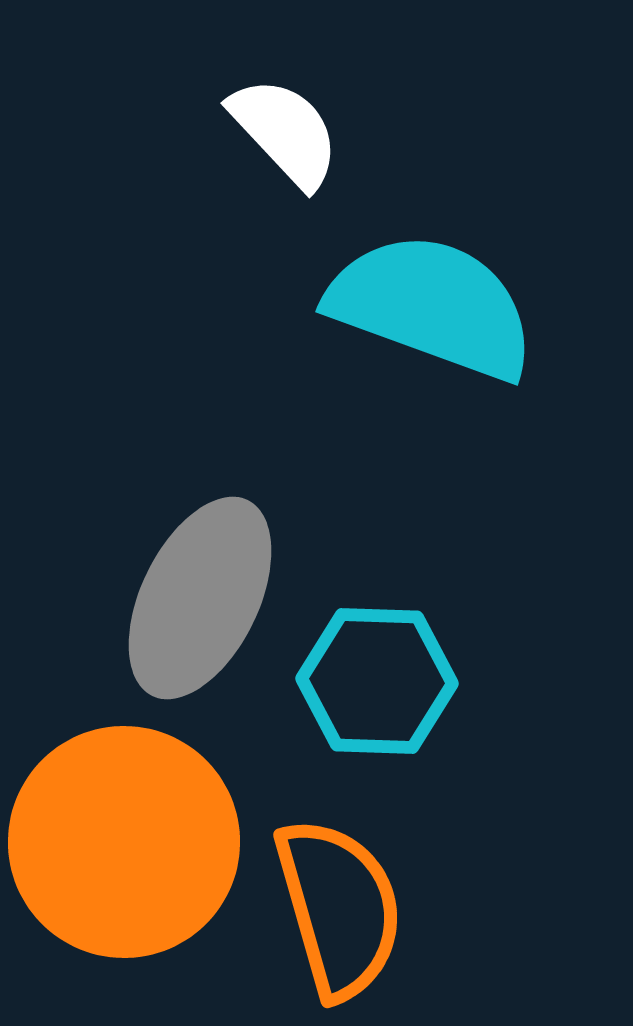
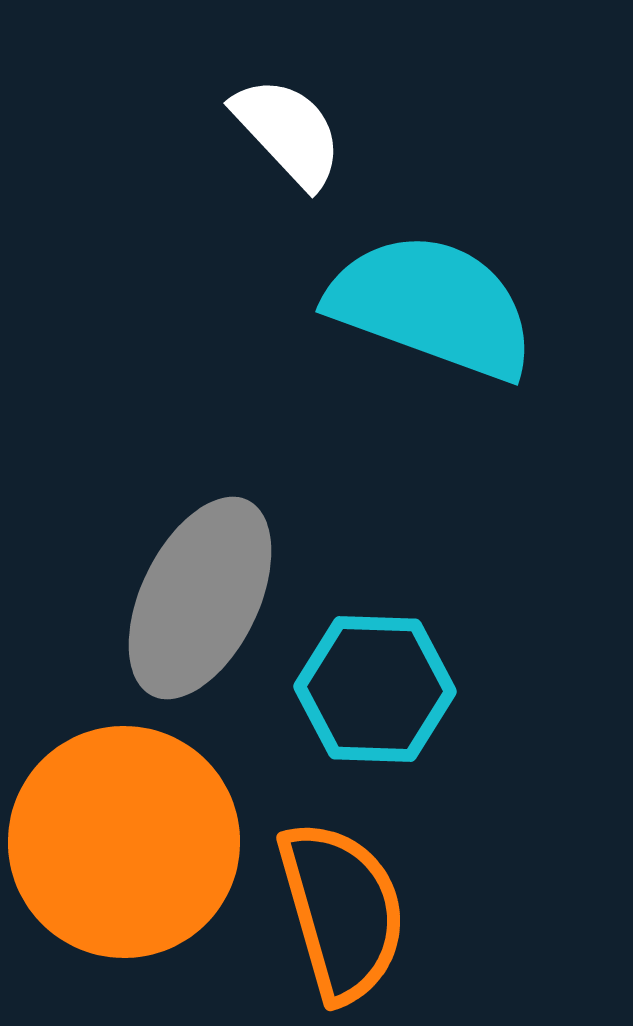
white semicircle: moved 3 px right
cyan hexagon: moved 2 px left, 8 px down
orange semicircle: moved 3 px right, 3 px down
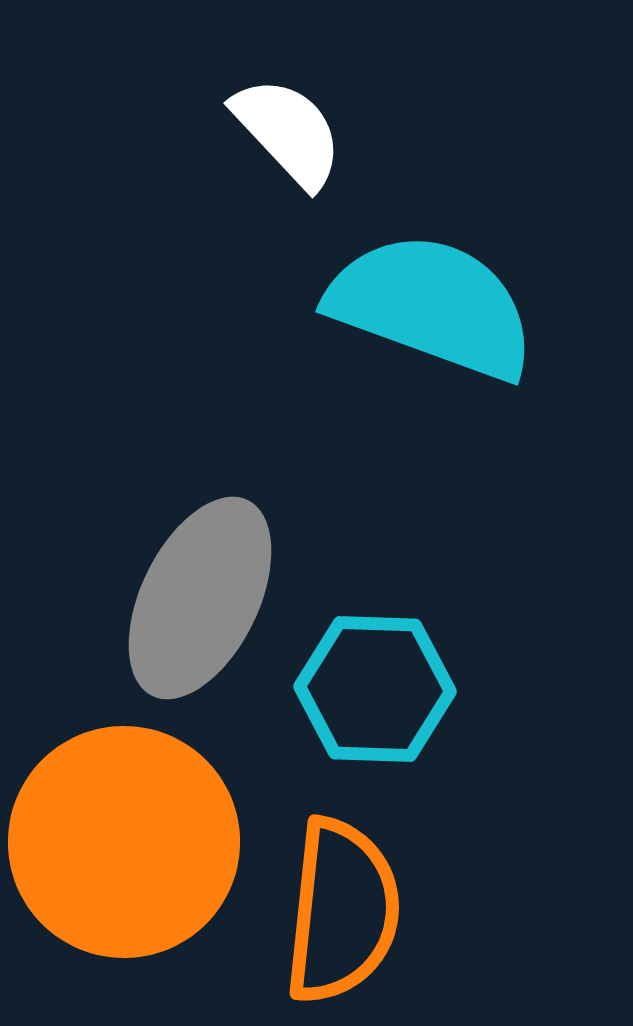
orange semicircle: rotated 22 degrees clockwise
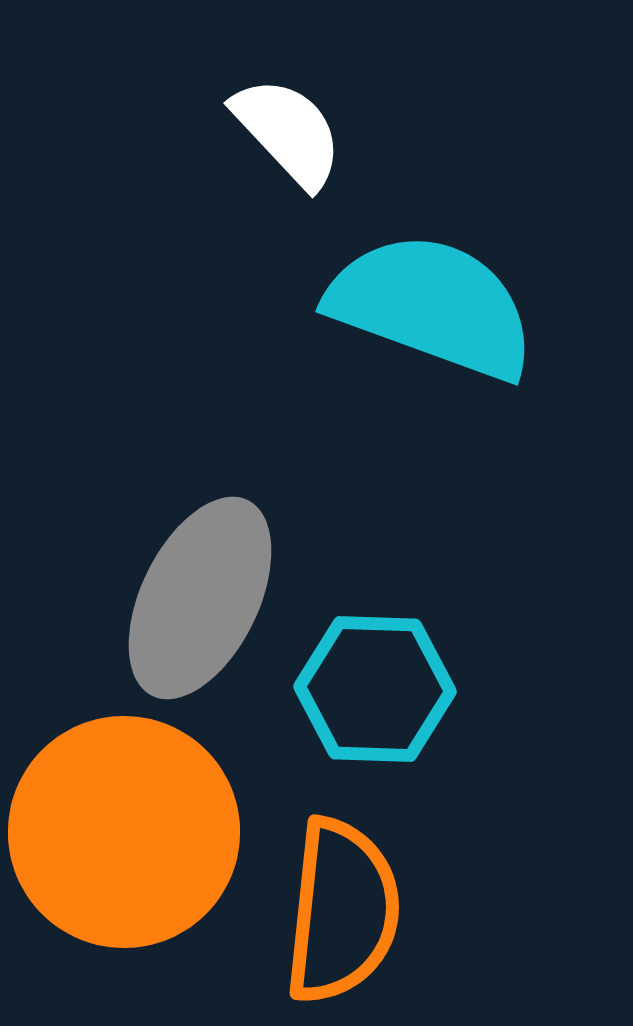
orange circle: moved 10 px up
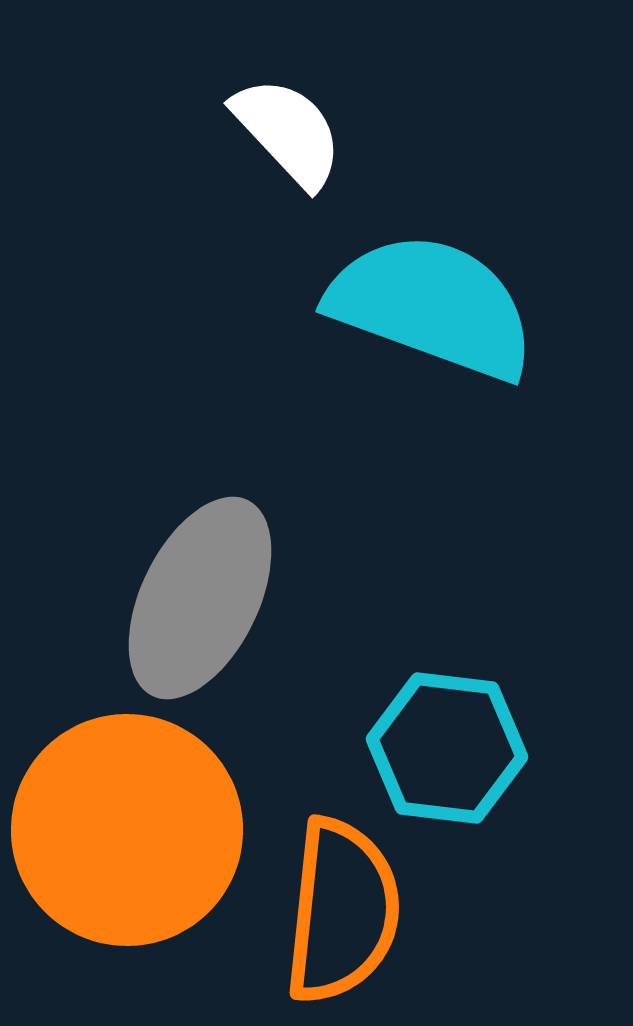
cyan hexagon: moved 72 px right, 59 px down; rotated 5 degrees clockwise
orange circle: moved 3 px right, 2 px up
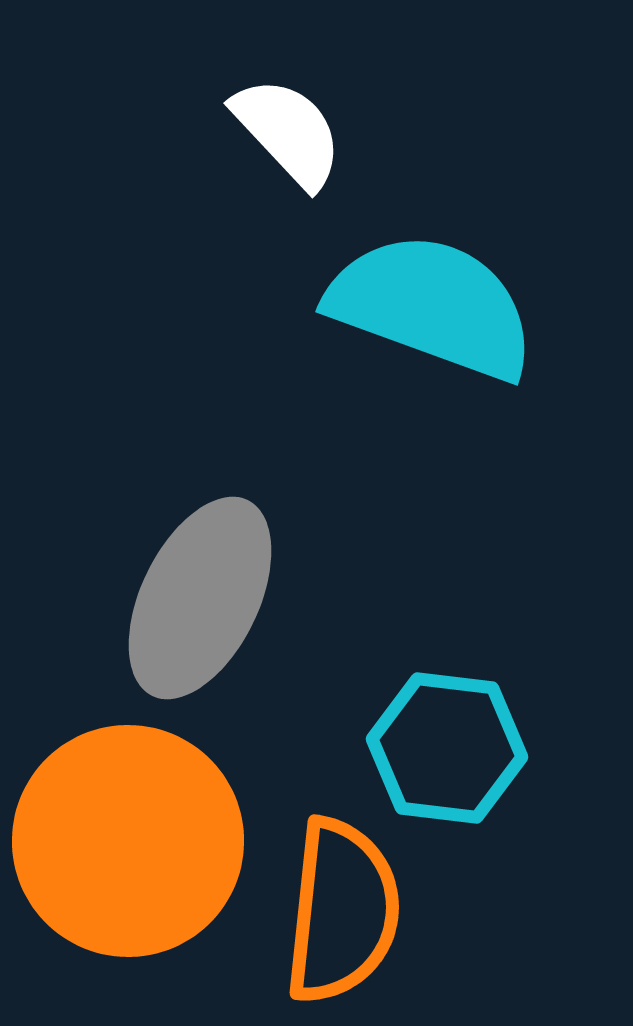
orange circle: moved 1 px right, 11 px down
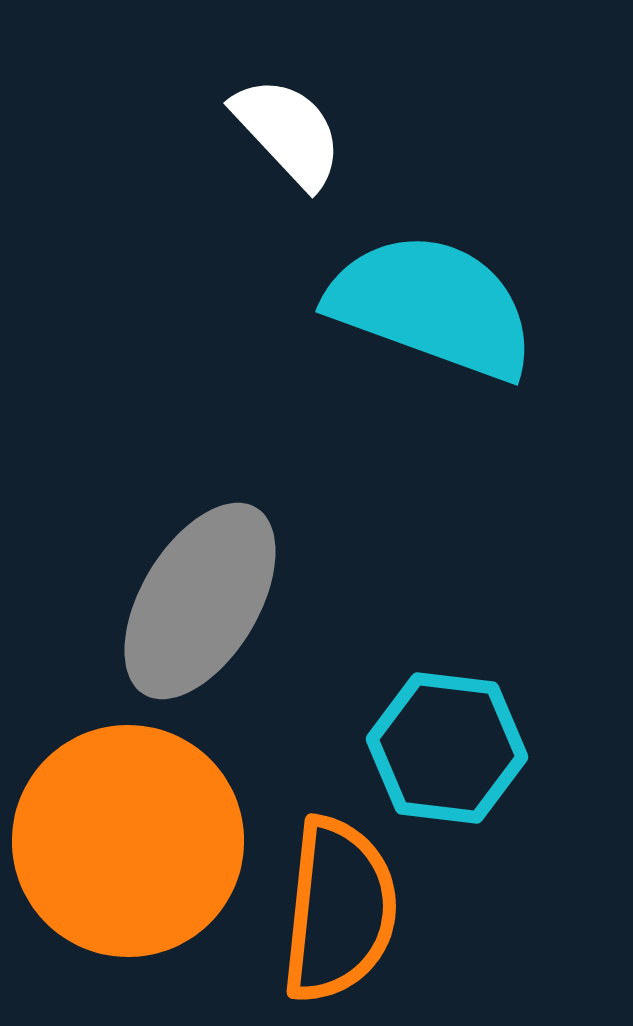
gray ellipse: moved 3 px down; rotated 5 degrees clockwise
orange semicircle: moved 3 px left, 1 px up
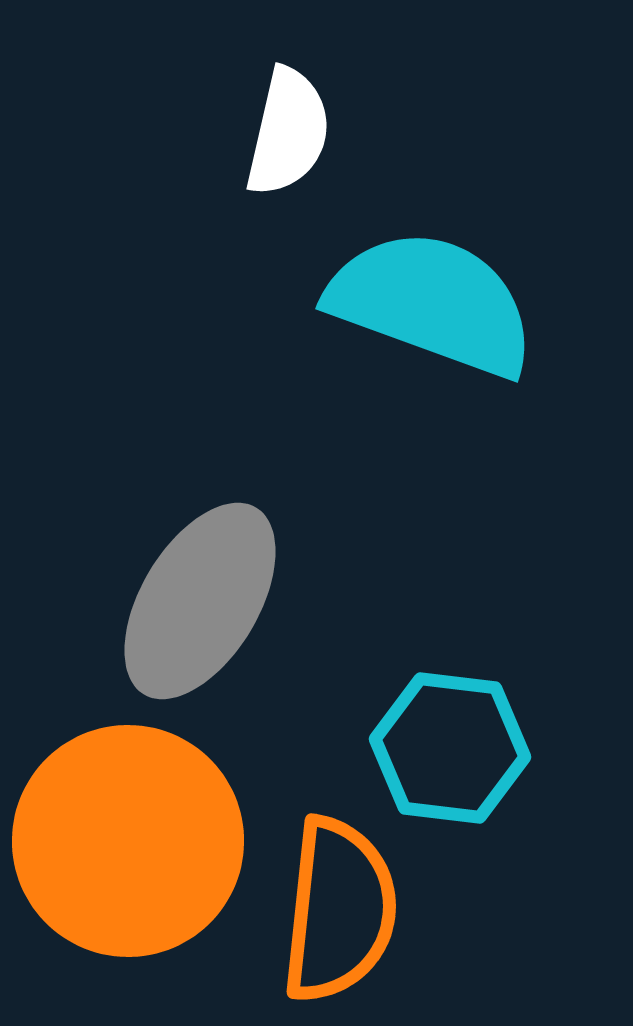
white semicircle: rotated 56 degrees clockwise
cyan semicircle: moved 3 px up
cyan hexagon: moved 3 px right
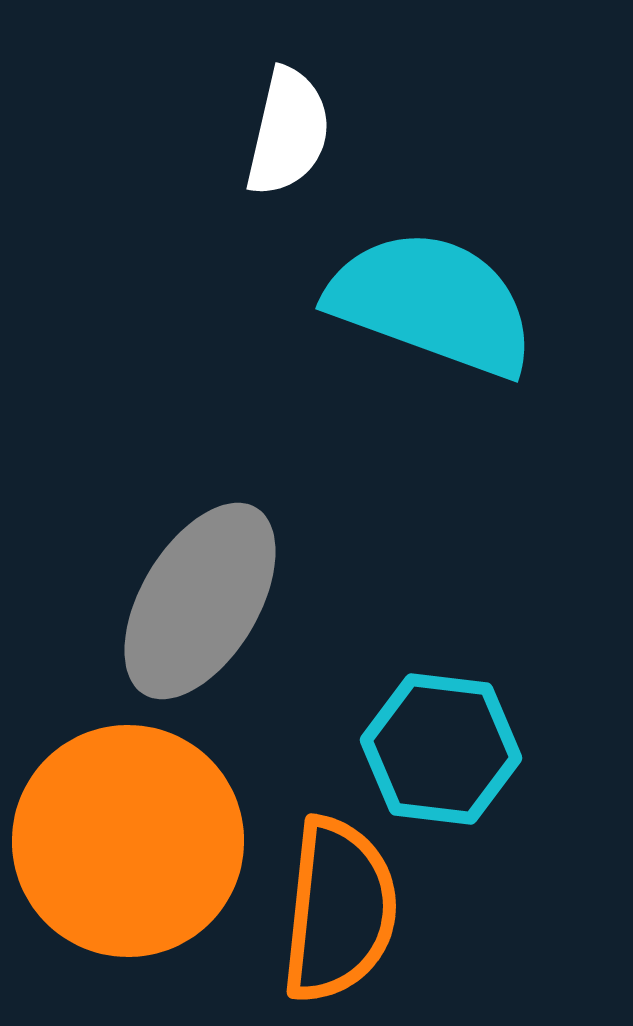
cyan hexagon: moved 9 px left, 1 px down
